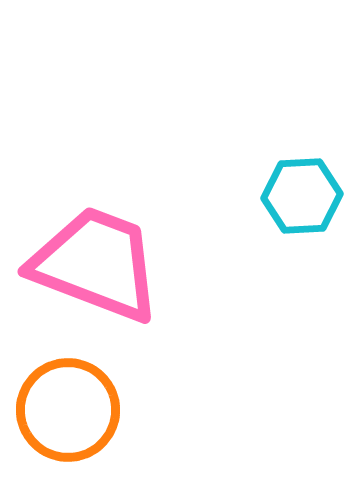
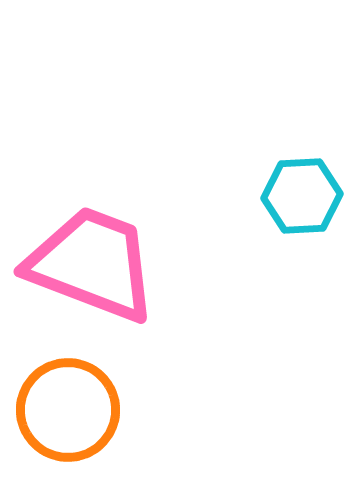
pink trapezoid: moved 4 px left
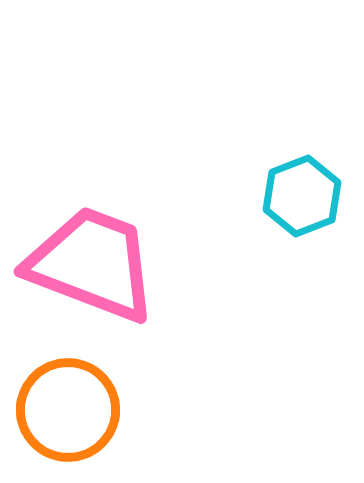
cyan hexagon: rotated 18 degrees counterclockwise
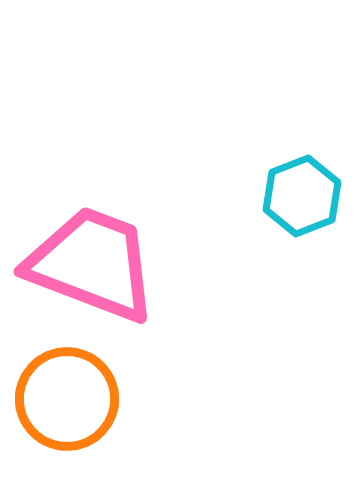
orange circle: moved 1 px left, 11 px up
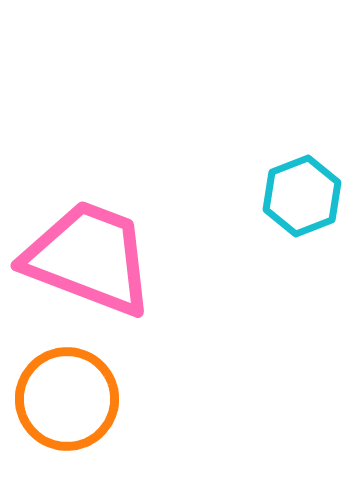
pink trapezoid: moved 3 px left, 6 px up
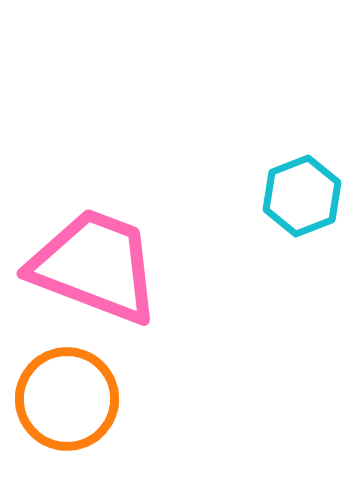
pink trapezoid: moved 6 px right, 8 px down
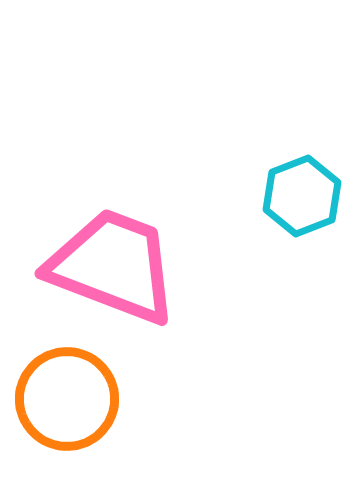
pink trapezoid: moved 18 px right
